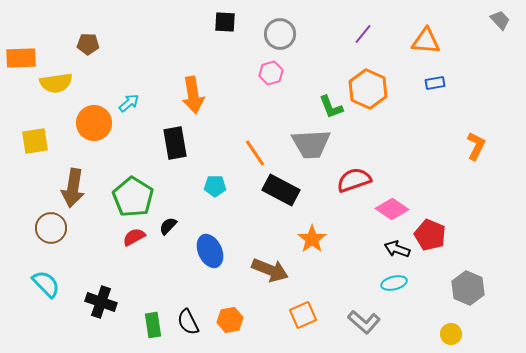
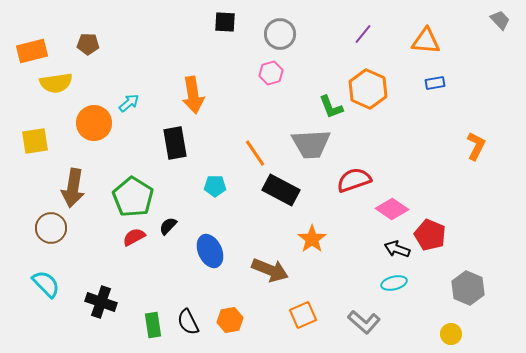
orange rectangle at (21, 58): moved 11 px right, 7 px up; rotated 12 degrees counterclockwise
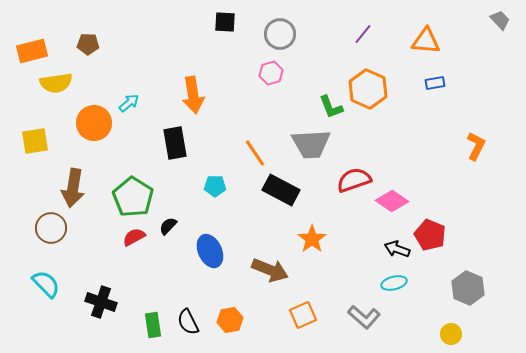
pink diamond at (392, 209): moved 8 px up
gray L-shape at (364, 322): moved 5 px up
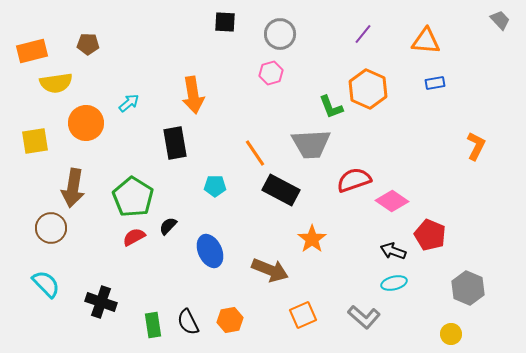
orange circle at (94, 123): moved 8 px left
black arrow at (397, 249): moved 4 px left, 2 px down
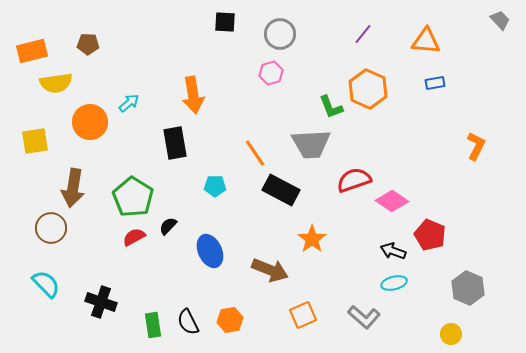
orange circle at (86, 123): moved 4 px right, 1 px up
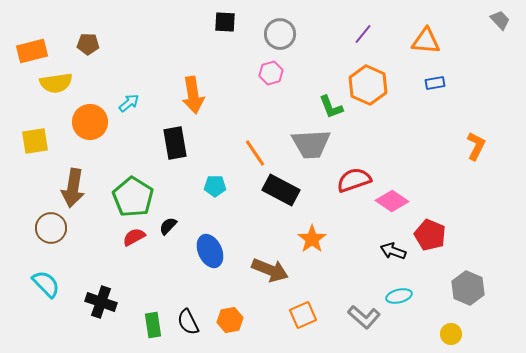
orange hexagon at (368, 89): moved 4 px up
cyan ellipse at (394, 283): moved 5 px right, 13 px down
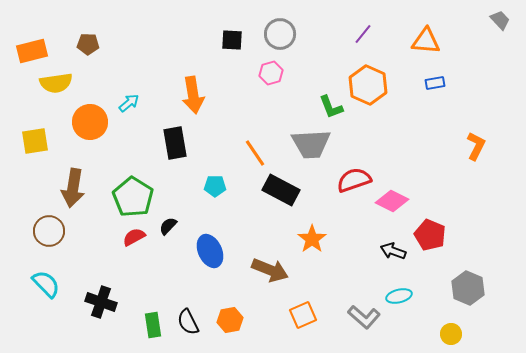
black square at (225, 22): moved 7 px right, 18 px down
pink diamond at (392, 201): rotated 8 degrees counterclockwise
brown circle at (51, 228): moved 2 px left, 3 px down
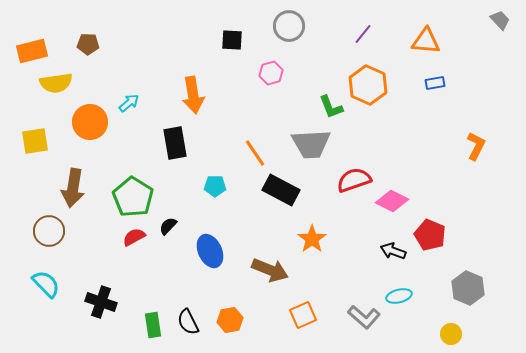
gray circle at (280, 34): moved 9 px right, 8 px up
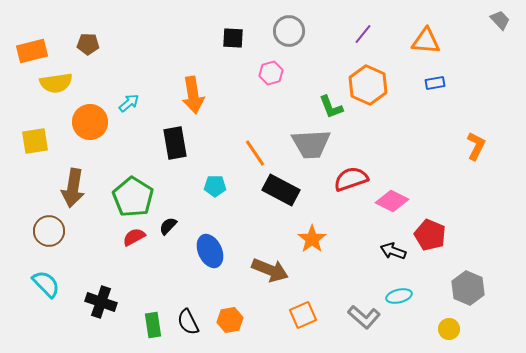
gray circle at (289, 26): moved 5 px down
black square at (232, 40): moved 1 px right, 2 px up
red semicircle at (354, 180): moved 3 px left, 1 px up
yellow circle at (451, 334): moved 2 px left, 5 px up
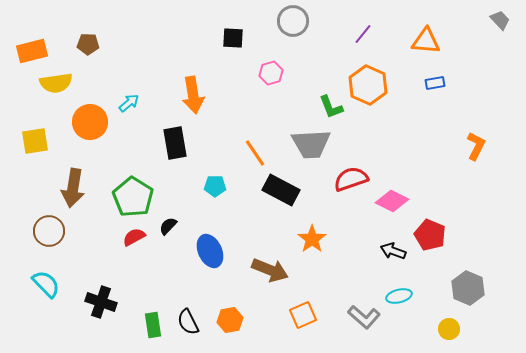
gray circle at (289, 31): moved 4 px right, 10 px up
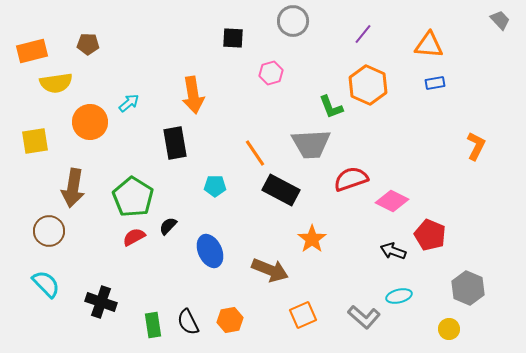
orange triangle at (426, 41): moved 3 px right, 4 px down
